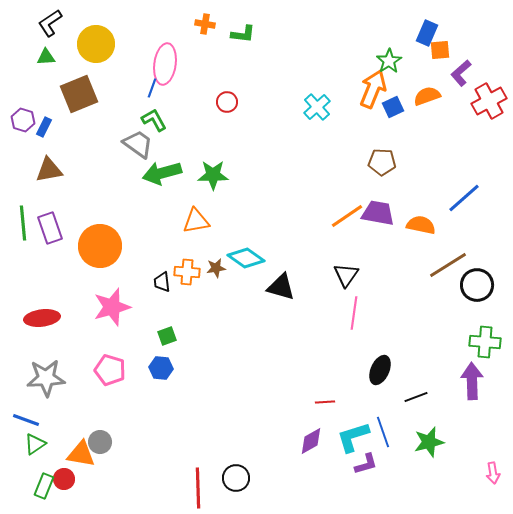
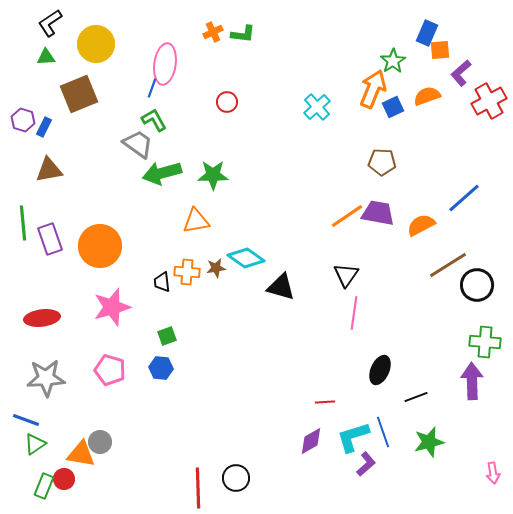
orange cross at (205, 24): moved 8 px right, 8 px down; rotated 36 degrees counterclockwise
green star at (389, 61): moved 4 px right
orange semicircle at (421, 225): rotated 40 degrees counterclockwise
purple rectangle at (50, 228): moved 11 px down
purple L-shape at (366, 464): rotated 25 degrees counterclockwise
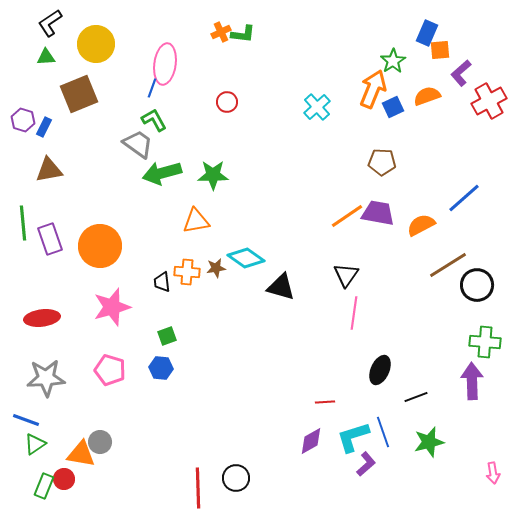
orange cross at (213, 32): moved 8 px right
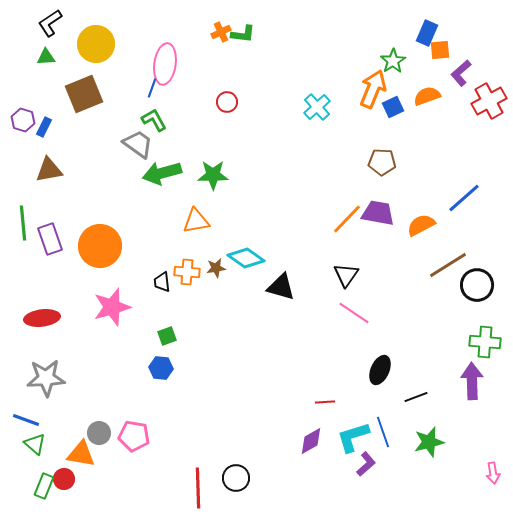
brown square at (79, 94): moved 5 px right
orange line at (347, 216): moved 3 px down; rotated 12 degrees counterclockwise
pink line at (354, 313): rotated 64 degrees counterclockwise
pink pentagon at (110, 370): moved 24 px right, 66 px down; rotated 8 degrees counterclockwise
gray circle at (100, 442): moved 1 px left, 9 px up
green triangle at (35, 444): rotated 45 degrees counterclockwise
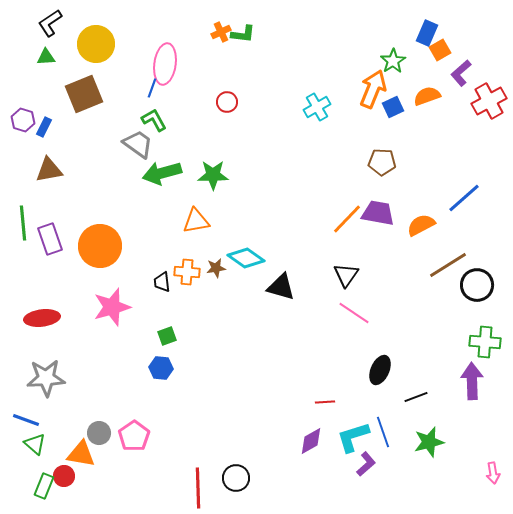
orange square at (440, 50): rotated 25 degrees counterclockwise
cyan cross at (317, 107): rotated 12 degrees clockwise
pink pentagon at (134, 436): rotated 28 degrees clockwise
red circle at (64, 479): moved 3 px up
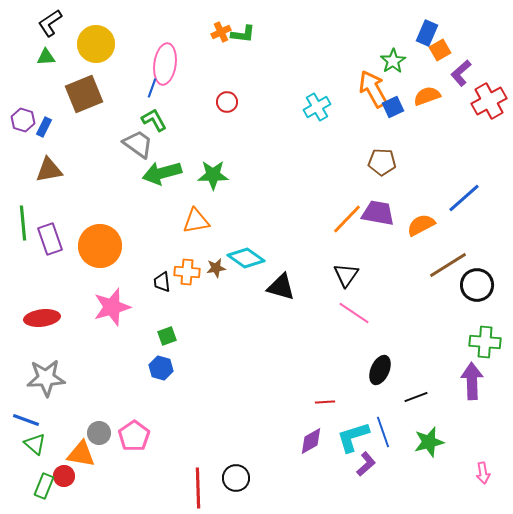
orange arrow at (373, 89): rotated 51 degrees counterclockwise
blue hexagon at (161, 368): rotated 10 degrees clockwise
pink arrow at (493, 473): moved 10 px left
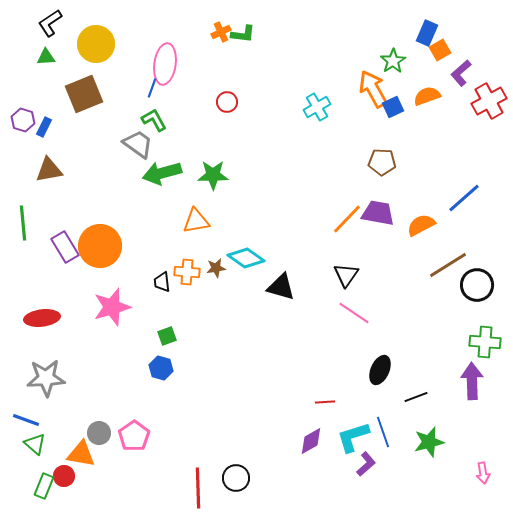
purple rectangle at (50, 239): moved 15 px right, 8 px down; rotated 12 degrees counterclockwise
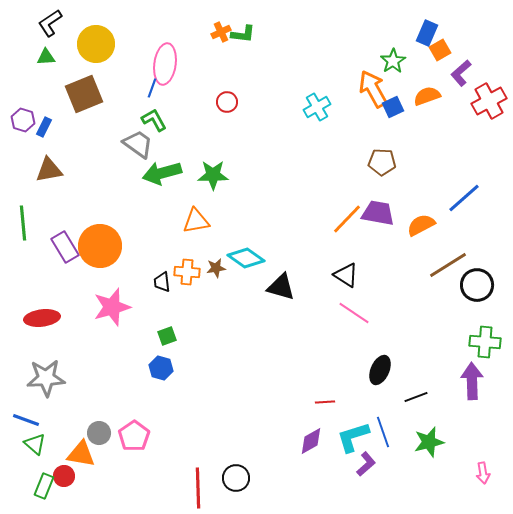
black triangle at (346, 275): rotated 32 degrees counterclockwise
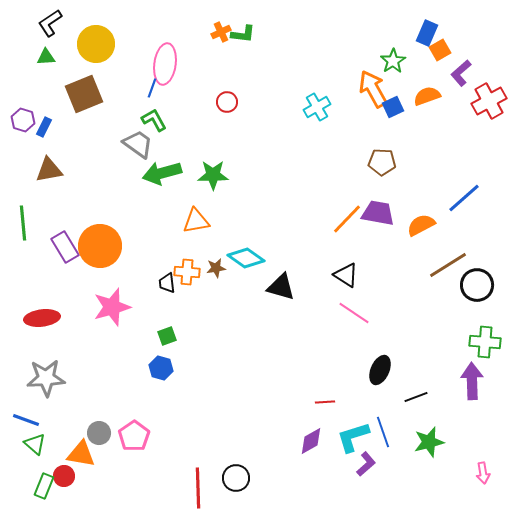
black trapezoid at (162, 282): moved 5 px right, 1 px down
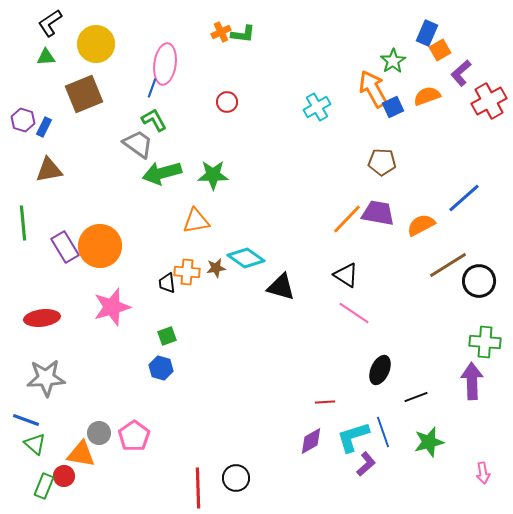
black circle at (477, 285): moved 2 px right, 4 px up
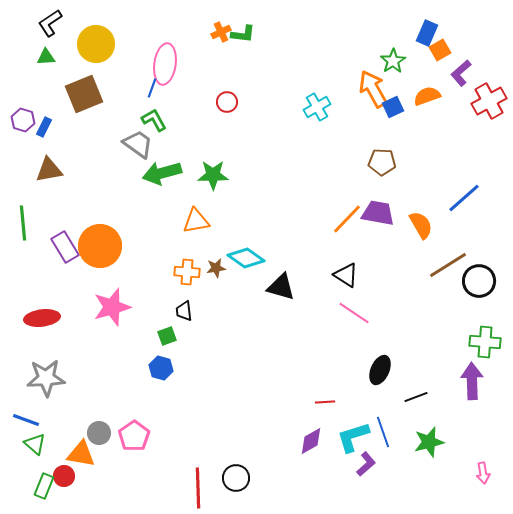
orange semicircle at (421, 225): rotated 88 degrees clockwise
black trapezoid at (167, 283): moved 17 px right, 28 px down
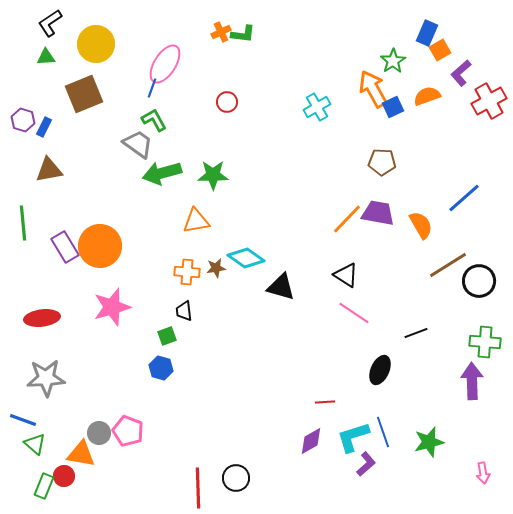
pink ellipse at (165, 64): rotated 24 degrees clockwise
black line at (416, 397): moved 64 px up
blue line at (26, 420): moved 3 px left
pink pentagon at (134, 436): moved 6 px left, 5 px up; rotated 16 degrees counterclockwise
